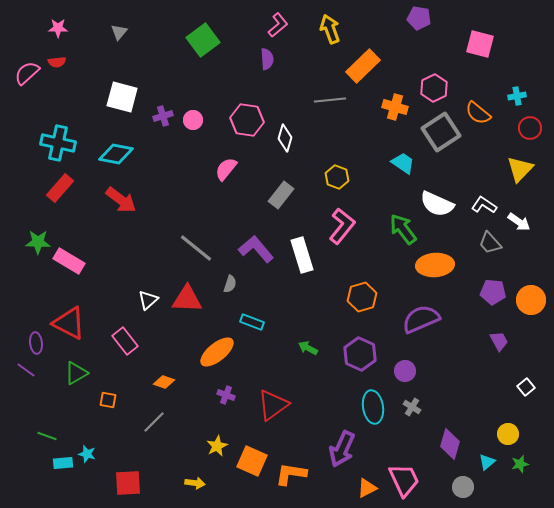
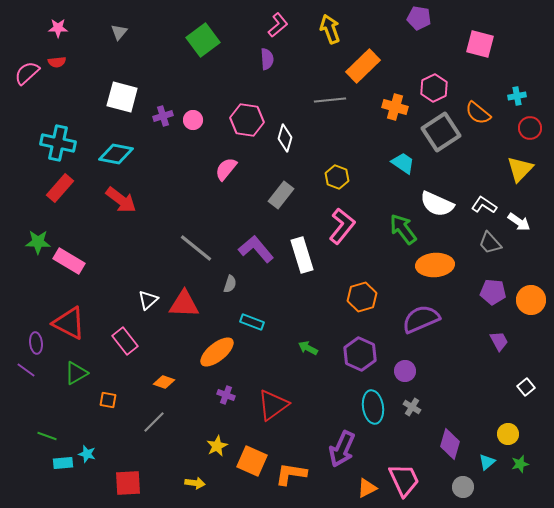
red triangle at (187, 299): moved 3 px left, 5 px down
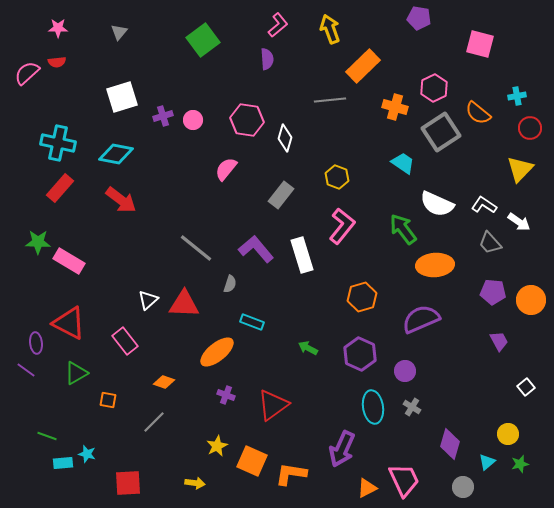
white square at (122, 97): rotated 32 degrees counterclockwise
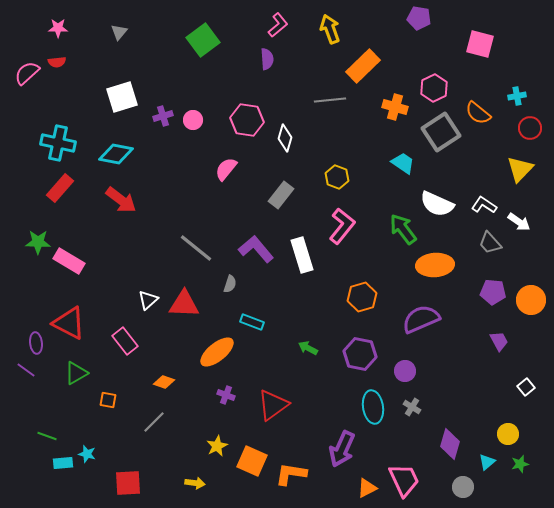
purple hexagon at (360, 354): rotated 12 degrees counterclockwise
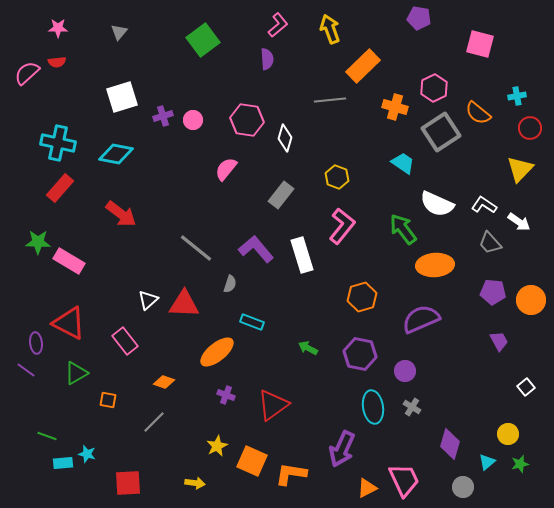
red arrow at (121, 200): moved 14 px down
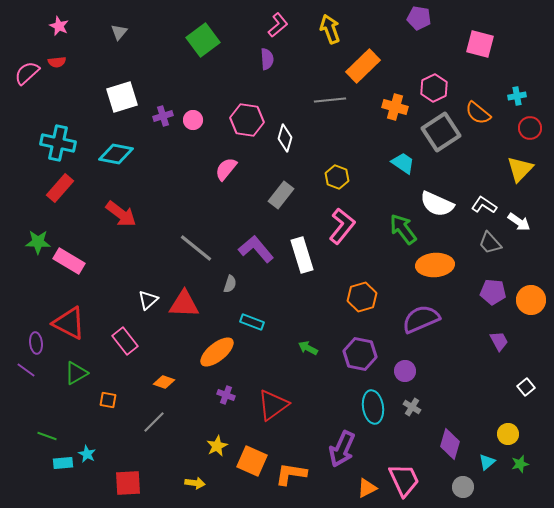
pink star at (58, 28): moved 1 px right, 2 px up; rotated 24 degrees clockwise
cyan star at (87, 454): rotated 12 degrees clockwise
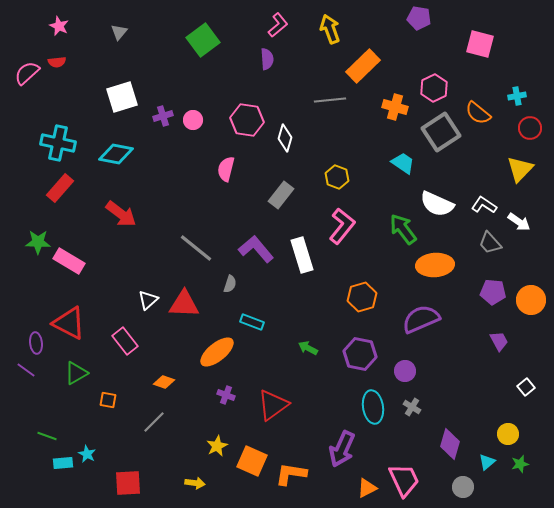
pink semicircle at (226, 169): rotated 25 degrees counterclockwise
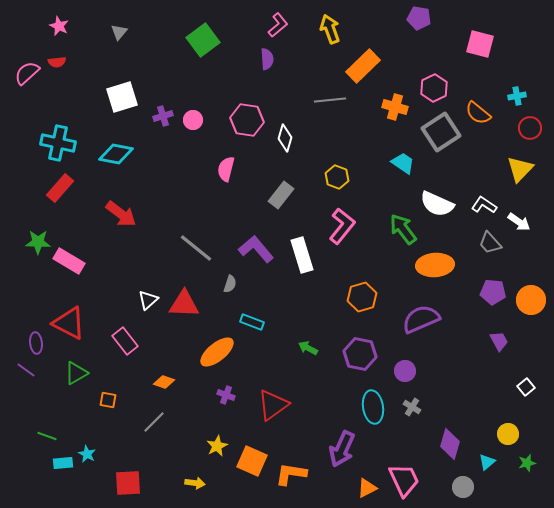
green star at (520, 464): moved 7 px right, 1 px up
